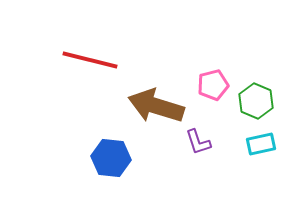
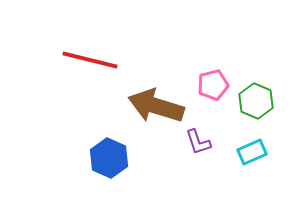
cyan rectangle: moved 9 px left, 8 px down; rotated 12 degrees counterclockwise
blue hexagon: moved 2 px left; rotated 18 degrees clockwise
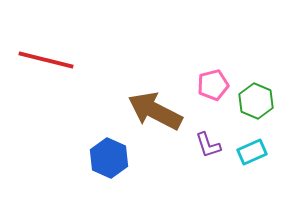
red line: moved 44 px left
brown arrow: moved 1 px left, 5 px down; rotated 10 degrees clockwise
purple L-shape: moved 10 px right, 3 px down
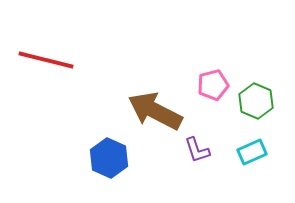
purple L-shape: moved 11 px left, 5 px down
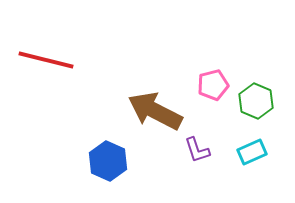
blue hexagon: moved 1 px left, 3 px down
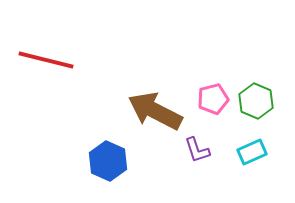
pink pentagon: moved 14 px down
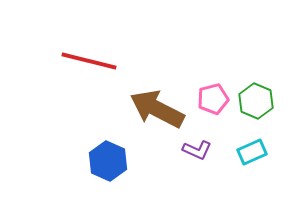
red line: moved 43 px right, 1 px down
brown arrow: moved 2 px right, 2 px up
purple L-shape: rotated 48 degrees counterclockwise
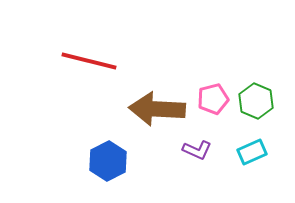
brown arrow: rotated 24 degrees counterclockwise
blue hexagon: rotated 9 degrees clockwise
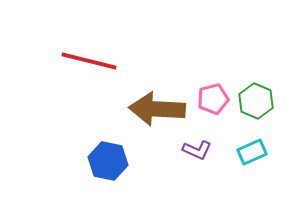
blue hexagon: rotated 21 degrees counterclockwise
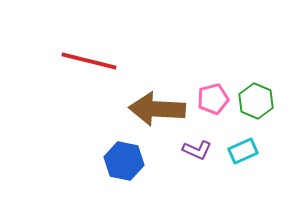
cyan rectangle: moved 9 px left, 1 px up
blue hexagon: moved 16 px right
